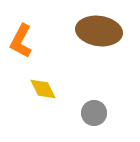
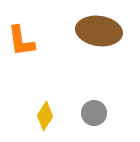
orange L-shape: rotated 36 degrees counterclockwise
yellow diamond: moved 2 px right, 27 px down; rotated 60 degrees clockwise
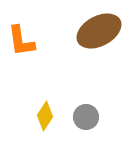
brown ellipse: rotated 36 degrees counterclockwise
gray circle: moved 8 px left, 4 px down
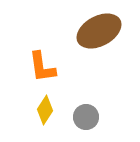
orange L-shape: moved 21 px right, 26 px down
yellow diamond: moved 6 px up
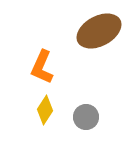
orange L-shape: rotated 32 degrees clockwise
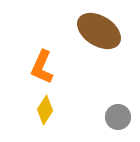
brown ellipse: rotated 60 degrees clockwise
gray circle: moved 32 px right
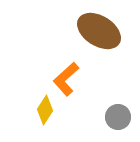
orange L-shape: moved 24 px right, 12 px down; rotated 24 degrees clockwise
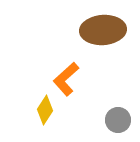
brown ellipse: moved 4 px right, 1 px up; rotated 36 degrees counterclockwise
gray circle: moved 3 px down
